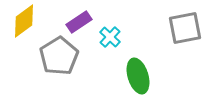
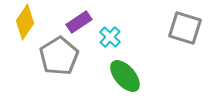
yellow diamond: moved 1 px right, 1 px down; rotated 20 degrees counterclockwise
gray square: rotated 28 degrees clockwise
green ellipse: moved 13 px left; rotated 24 degrees counterclockwise
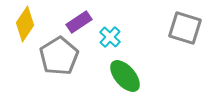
yellow diamond: moved 2 px down
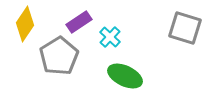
green ellipse: rotated 24 degrees counterclockwise
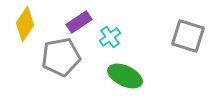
gray square: moved 3 px right, 8 px down
cyan cross: rotated 10 degrees clockwise
gray pentagon: moved 2 px right, 1 px down; rotated 21 degrees clockwise
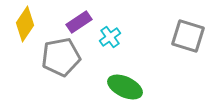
green ellipse: moved 11 px down
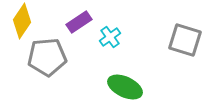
yellow diamond: moved 3 px left, 3 px up
gray square: moved 3 px left, 4 px down
gray pentagon: moved 14 px left; rotated 6 degrees clockwise
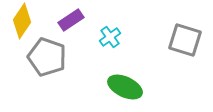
purple rectangle: moved 8 px left, 2 px up
gray pentagon: rotated 24 degrees clockwise
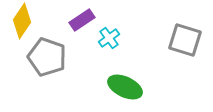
purple rectangle: moved 11 px right
cyan cross: moved 1 px left, 1 px down
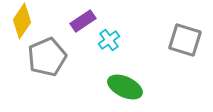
purple rectangle: moved 1 px right, 1 px down
cyan cross: moved 2 px down
gray pentagon: rotated 30 degrees clockwise
